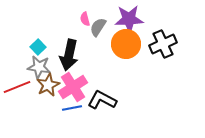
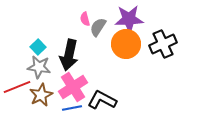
brown star: moved 7 px left, 10 px down
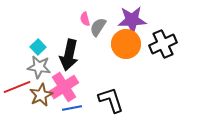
purple star: moved 3 px right, 1 px down
pink cross: moved 9 px left
black L-shape: moved 9 px right; rotated 44 degrees clockwise
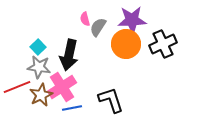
pink cross: moved 2 px left
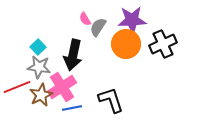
pink semicircle: rotated 16 degrees counterclockwise
black arrow: moved 4 px right
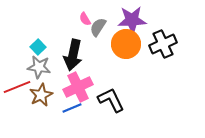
pink cross: moved 16 px right; rotated 8 degrees clockwise
black L-shape: rotated 8 degrees counterclockwise
blue line: rotated 12 degrees counterclockwise
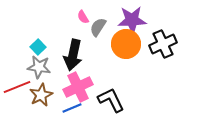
pink semicircle: moved 2 px left, 2 px up
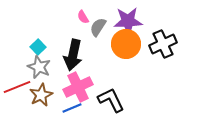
purple star: moved 4 px left, 1 px down
gray star: rotated 15 degrees clockwise
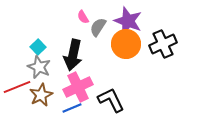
purple star: rotated 24 degrees clockwise
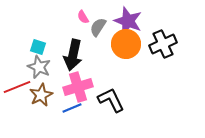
cyan square: rotated 28 degrees counterclockwise
pink cross: rotated 8 degrees clockwise
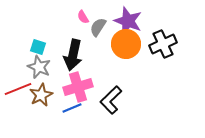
red line: moved 1 px right, 2 px down
black L-shape: rotated 108 degrees counterclockwise
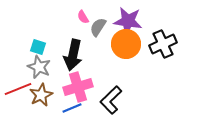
purple star: rotated 12 degrees counterclockwise
